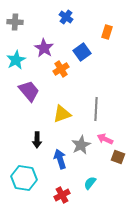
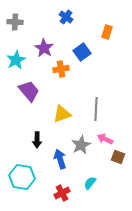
orange cross: rotated 21 degrees clockwise
cyan hexagon: moved 2 px left, 1 px up
red cross: moved 2 px up
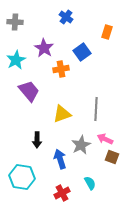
brown square: moved 6 px left
cyan semicircle: rotated 112 degrees clockwise
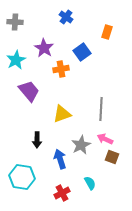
gray line: moved 5 px right
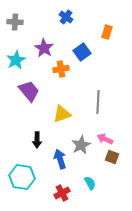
gray line: moved 3 px left, 7 px up
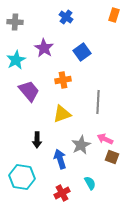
orange rectangle: moved 7 px right, 17 px up
orange cross: moved 2 px right, 11 px down
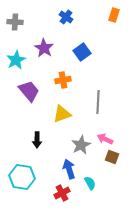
blue arrow: moved 9 px right, 10 px down
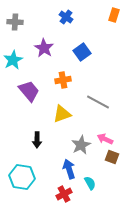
cyan star: moved 3 px left
gray line: rotated 65 degrees counterclockwise
red cross: moved 2 px right, 1 px down
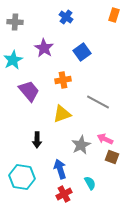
blue arrow: moved 9 px left
